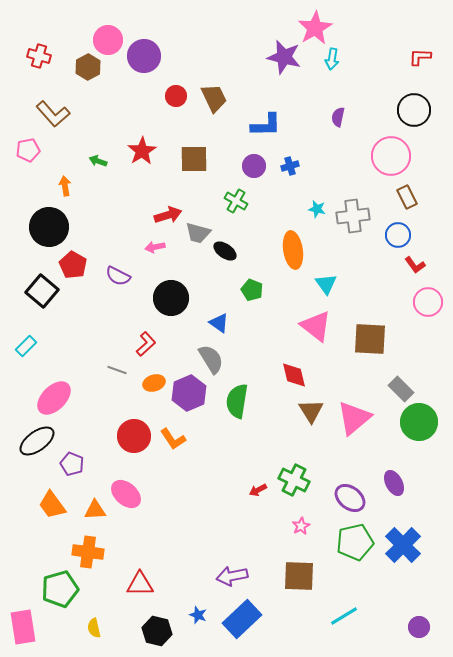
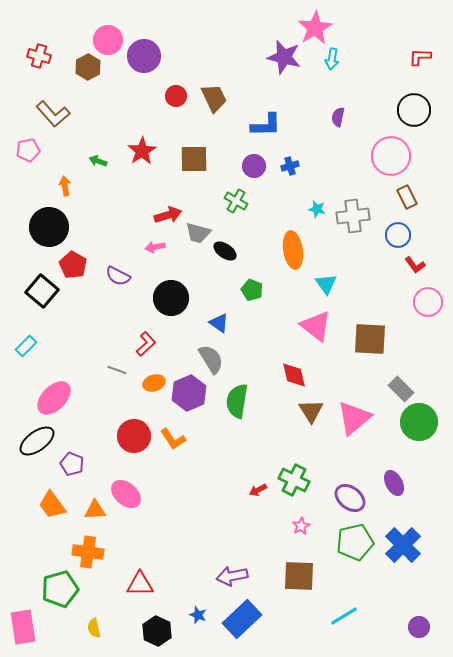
black hexagon at (157, 631): rotated 12 degrees clockwise
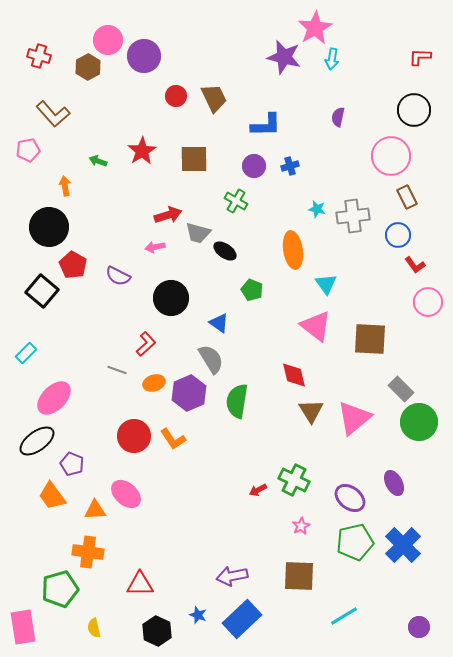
cyan rectangle at (26, 346): moved 7 px down
orange trapezoid at (52, 505): moved 9 px up
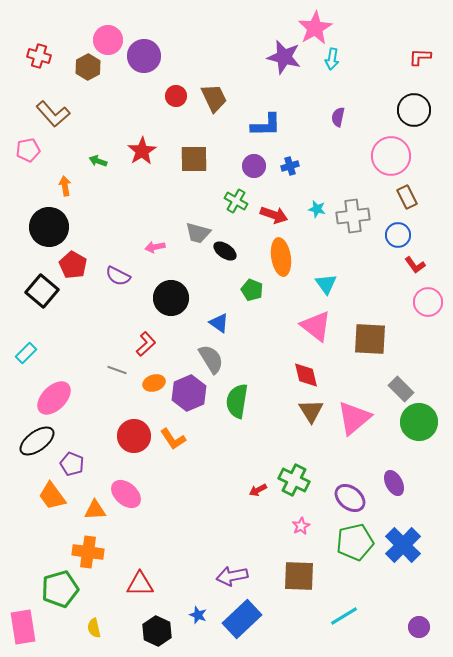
red arrow at (168, 215): moved 106 px right; rotated 36 degrees clockwise
orange ellipse at (293, 250): moved 12 px left, 7 px down
red diamond at (294, 375): moved 12 px right
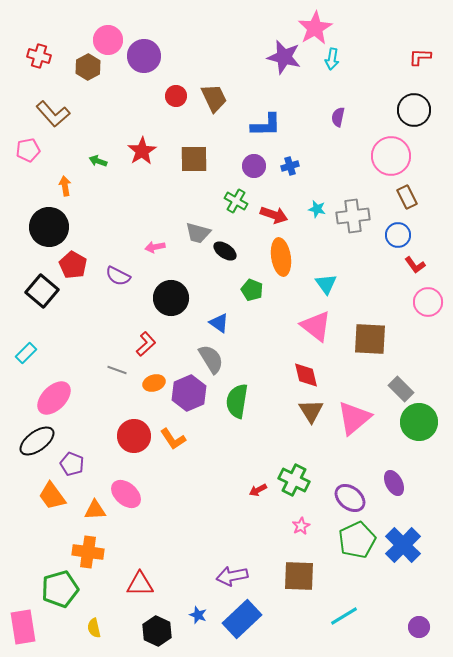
green pentagon at (355, 542): moved 2 px right, 2 px up; rotated 12 degrees counterclockwise
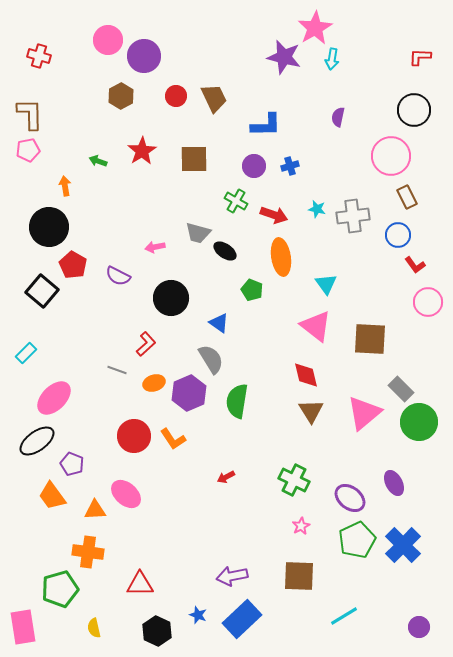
brown hexagon at (88, 67): moved 33 px right, 29 px down
brown L-shape at (53, 114): moved 23 px left; rotated 140 degrees counterclockwise
pink triangle at (354, 418): moved 10 px right, 5 px up
red arrow at (258, 490): moved 32 px left, 13 px up
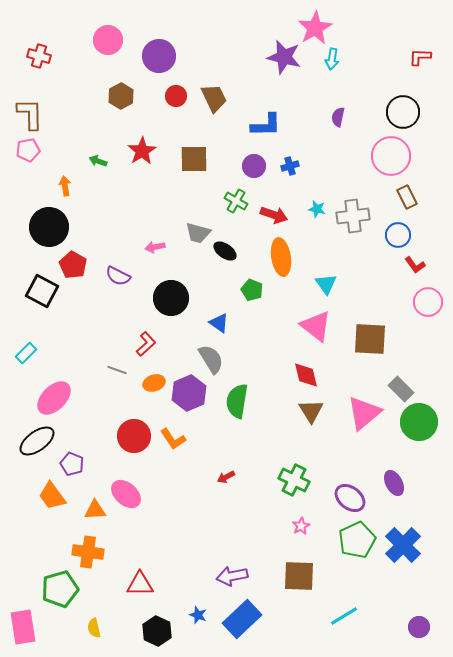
purple circle at (144, 56): moved 15 px right
black circle at (414, 110): moved 11 px left, 2 px down
black square at (42, 291): rotated 12 degrees counterclockwise
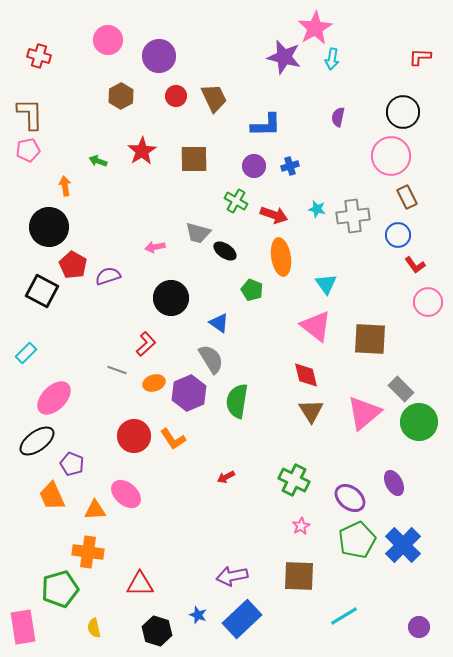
purple semicircle at (118, 276): moved 10 px left; rotated 135 degrees clockwise
orange trapezoid at (52, 496): rotated 12 degrees clockwise
black hexagon at (157, 631): rotated 8 degrees counterclockwise
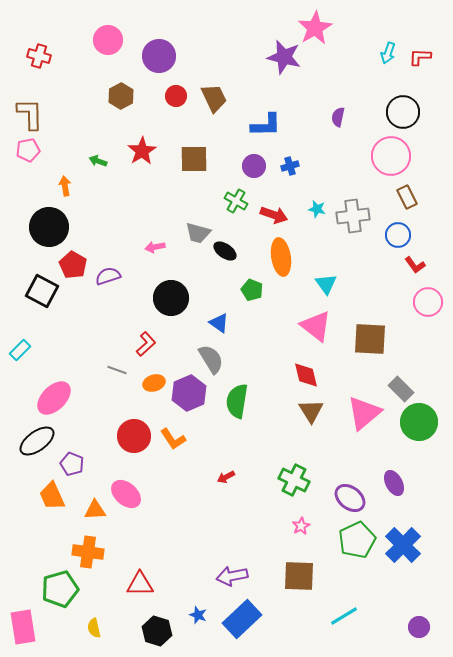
cyan arrow at (332, 59): moved 56 px right, 6 px up; rotated 10 degrees clockwise
cyan rectangle at (26, 353): moved 6 px left, 3 px up
